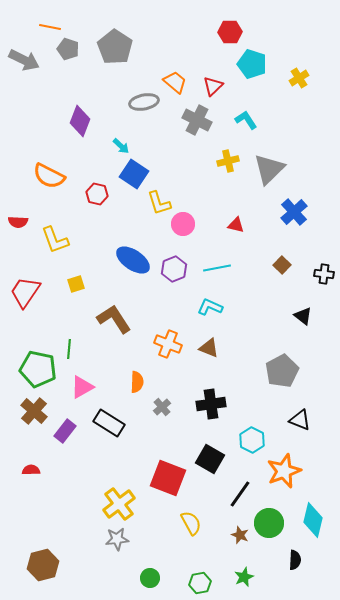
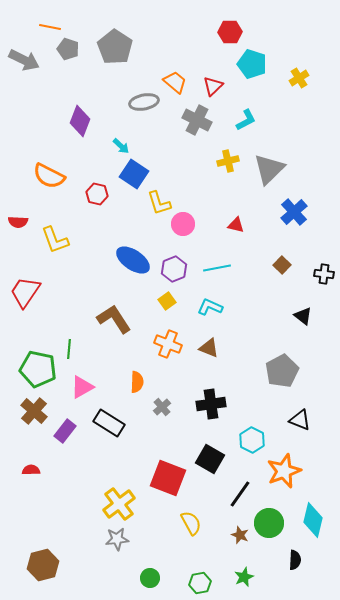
cyan L-shape at (246, 120): rotated 95 degrees clockwise
yellow square at (76, 284): moved 91 px right, 17 px down; rotated 18 degrees counterclockwise
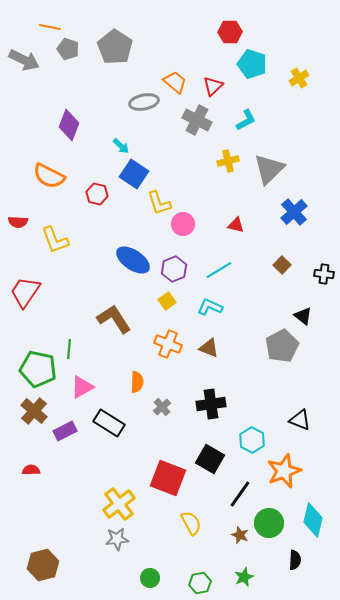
purple diamond at (80, 121): moved 11 px left, 4 px down
cyan line at (217, 268): moved 2 px right, 2 px down; rotated 20 degrees counterclockwise
gray pentagon at (282, 371): moved 25 px up
purple rectangle at (65, 431): rotated 25 degrees clockwise
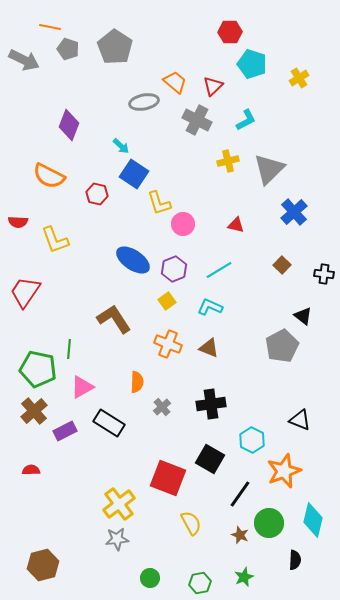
brown cross at (34, 411): rotated 8 degrees clockwise
